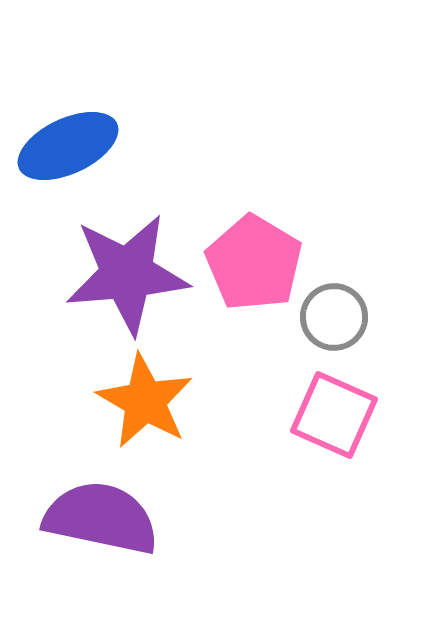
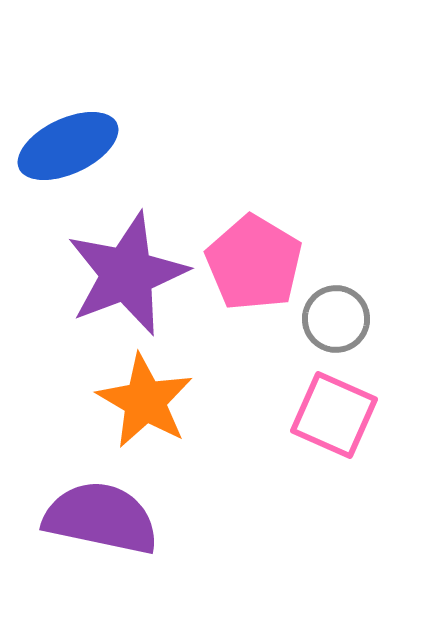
purple star: rotated 16 degrees counterclockwise
gray circle: moved 2 px right, 2 px down
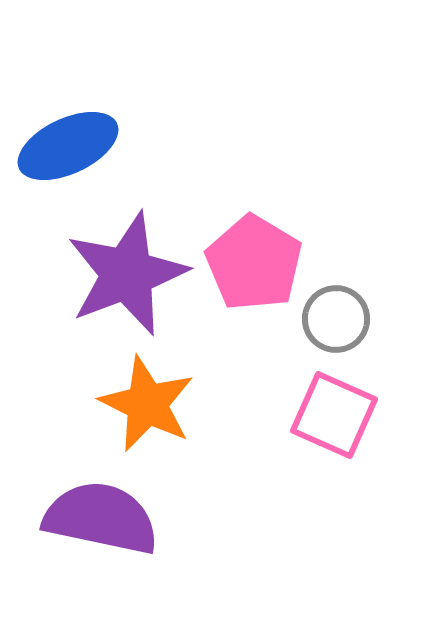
orange star: moved 2 px right, 3 px down; rotated 4 degrees counterclockwise
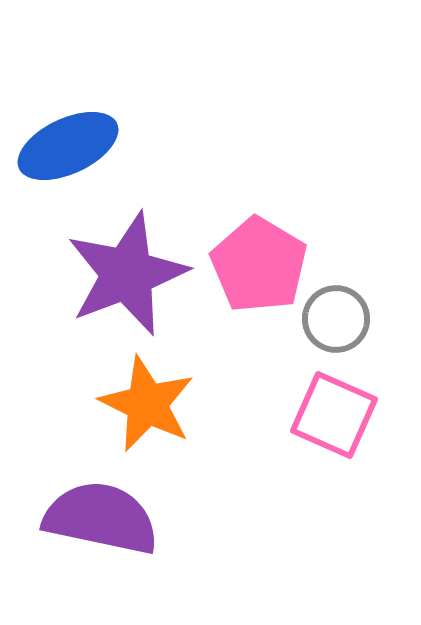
pink pentagon: moved 5 px right, 2 px down
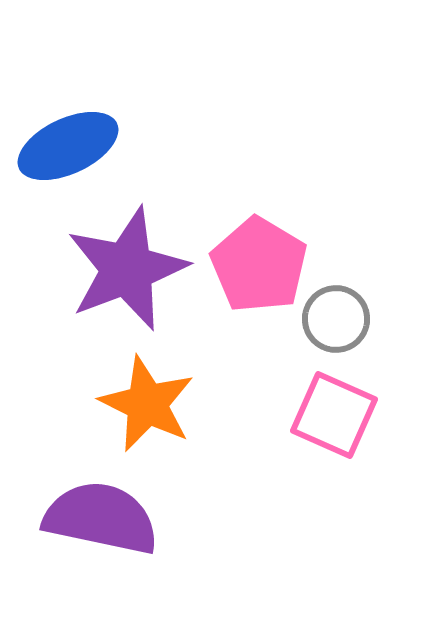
purple star: moved 5 px up
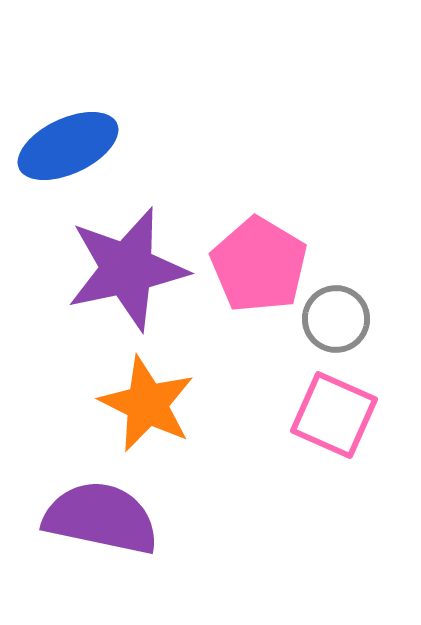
purple star: rotated 9 degrees clockwise
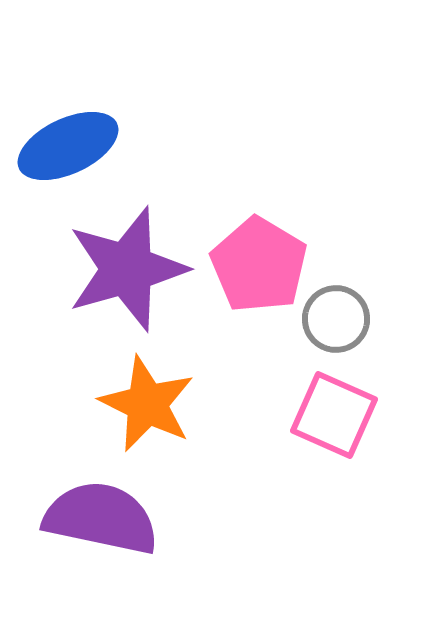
purple star: rotated 4 degrees counterclockwise
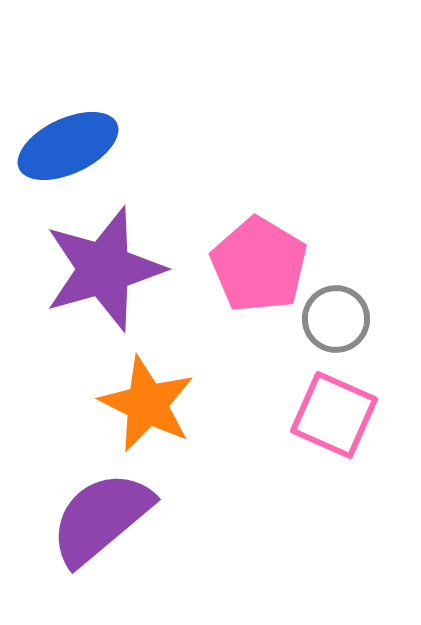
purple star: moved 23 px left
purple semicircle: rotated 52 degrees counterclockwise
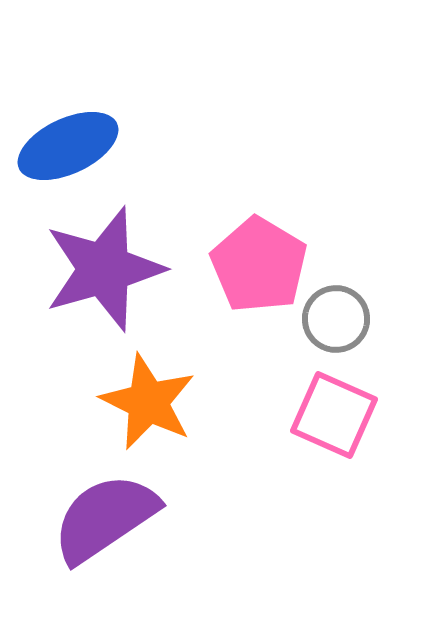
orange star: moved 1 px right, 2 px up
purple semicircle: moved 4 px right; rotated 6 degrees clockwise
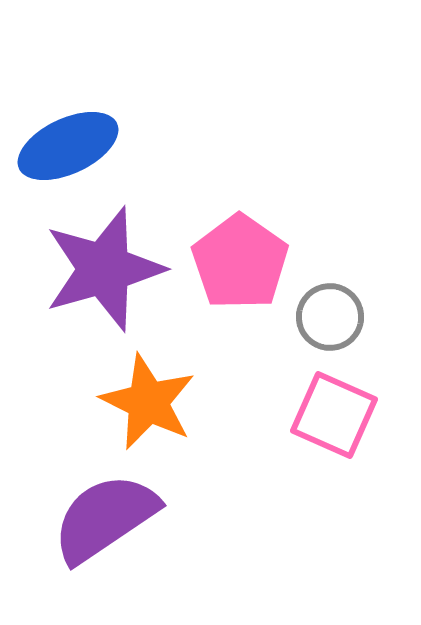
pink pentagon: moved 19 px left, 3 px up; rotated 4 degrees clockwise
gray circle: moved 6 px left, 2 px up
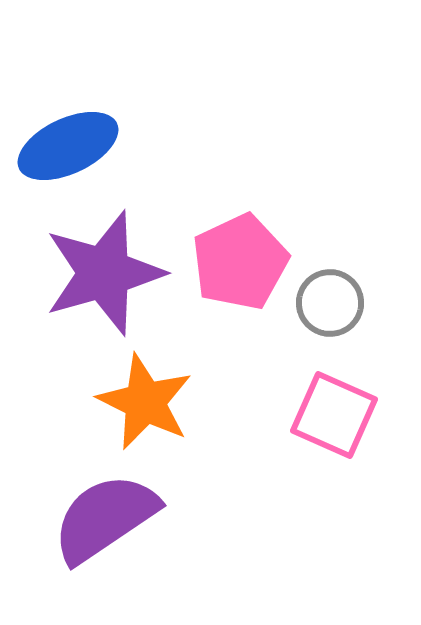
pink pentagon: rotated 12 degrees clockwise
purple star: moved 4 px down
gray circle: moved 14 px up
orange star: moved 3 px left
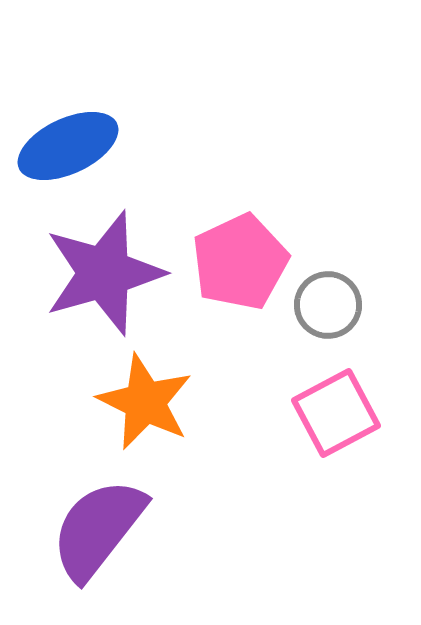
gray circle: moved 2 px left, 2 px down
pink square: moved 2 px right, 2 px up; rotated 38 degrees clockwise
purple semicircle: moved 7 px left, 11 px down; rotated 18 degrees counterclockwise
